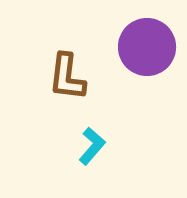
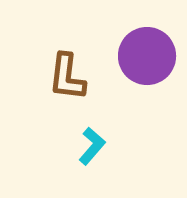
purple circle: moved 9 px down
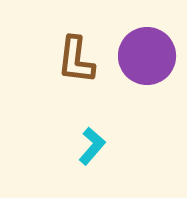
brown L-shape: moved 9 px right, 17 px up
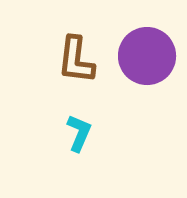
cyan L-shape: moved 13 px left, 13 px up; rotated 18 degrees counterclockwise
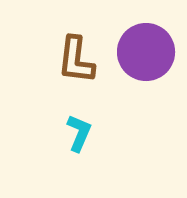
purple circle: moved 1 px left, 4 px up
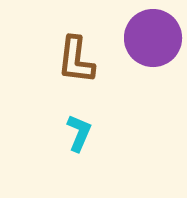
purple circle: moved 7 px right, 14 px up
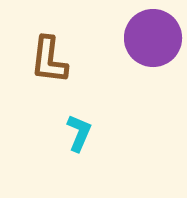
brown L-shape: moved 27 px left
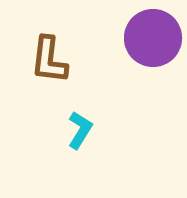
cyan L-shape: moved 1 px right, 3 px up; rotated 9 degrees clockwise
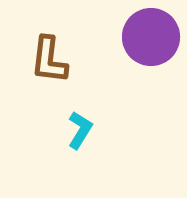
purple circle: moved 2 px left, 1 px up
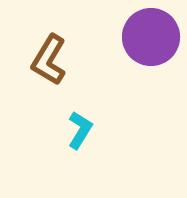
brown L-shape: rotated 24 degrees clockwise
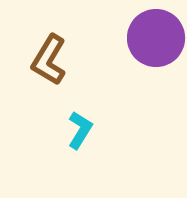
purple circle: moved 5 px right, 1 px down
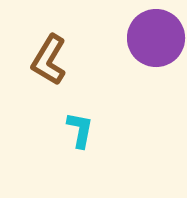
cyan L-shape: rotated 21 degrees counterclockwise
